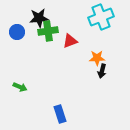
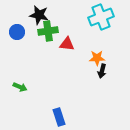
black star: moved 3 px up; rotated 18 degrees clockwise
red triangle: moved 3 px left, 3 px down; rotated 28 degrees clockwise
blue rectangle: moved 1 px left, 3 px down
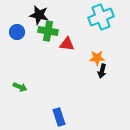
green cross: rotated 18 degrees clockwise
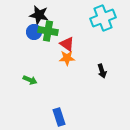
cyan cross: moved 2 px right, 1 px down
blue circle: moved 17 px right
red triangle: rotated 28 degrees clockwise
orange star: moved 30 px left
black arrow: rotated 32 degrees counterclockwise
green arrow: moved 10 px right, 7 px up
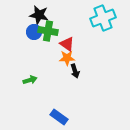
black arrow: moved 27 px left
green arrow: rotated 40 degrees counterclockwise
blue rectangle: rotated 36 degrees counterclockwise
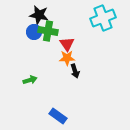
red triangle: rotated 21 degrees clockwise
blue rectangle: moved 1 px left, 1 px up
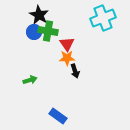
black star: rotated 18 degrees clockwise
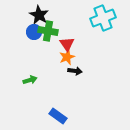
orange star: moved 1 px up; rotated 21 degrees counterclockwise
black arrow: rotated 64 degrees counterclockwise
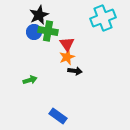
black star: rotated 18 degrees clockwise
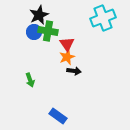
black arrow: moved 1 px left
green arrow: rotated 88 degrees clockwise
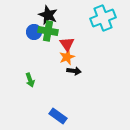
black star: moved 9 px right; rotated 24 degrees counterclockwise
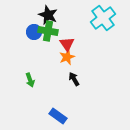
cyan cross: rotated 15 degrees counterclockwise
black arrow: moved 8 px down; rotated 128 degrees counterclockwise
